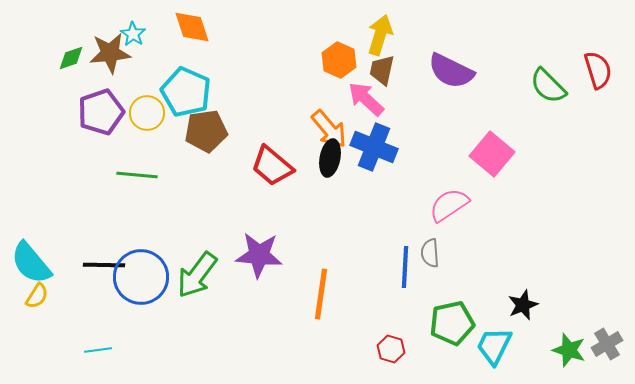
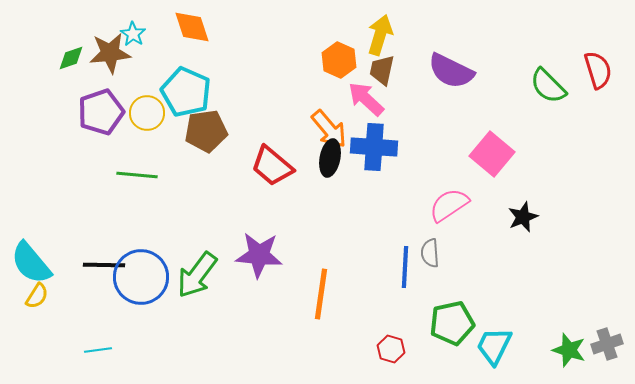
blue cross: rotated 18 degrees counterclockwise
black star: moved 88 px up
gray cross: rotated 12 degrees clockwise
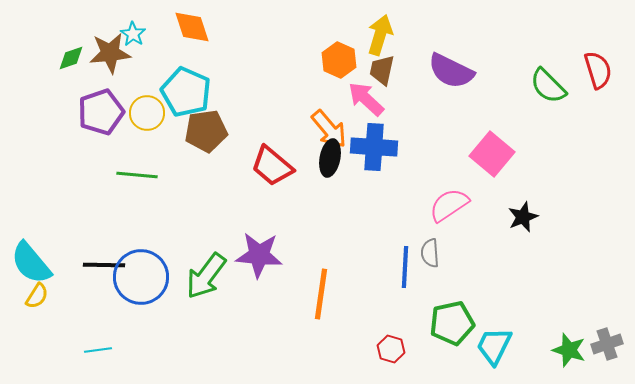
green arrow: moved 9 px right, 1 px down
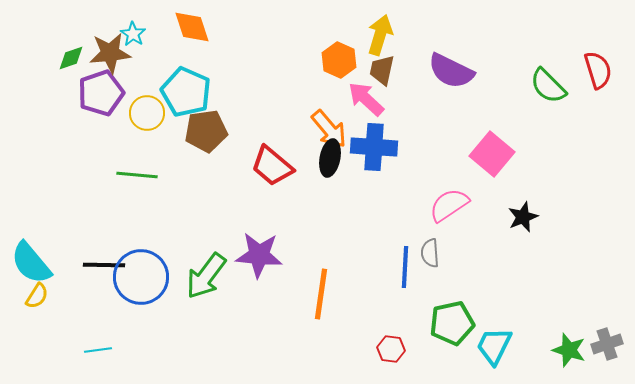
purple pentagon: moved 19 px up
red hexagon: rotated 8 degrees counterclockwise
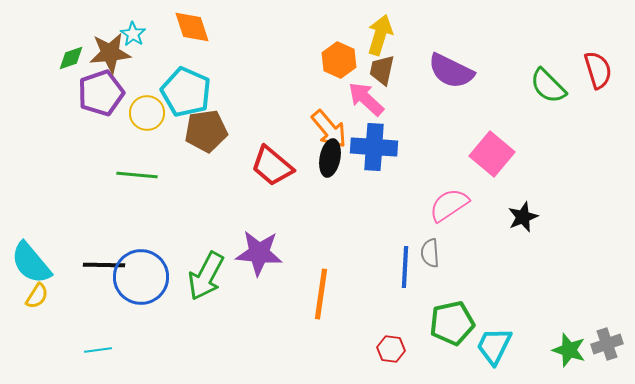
purple star: moved 2 px up
green arrow: rotated 9 degrees counterclockwise
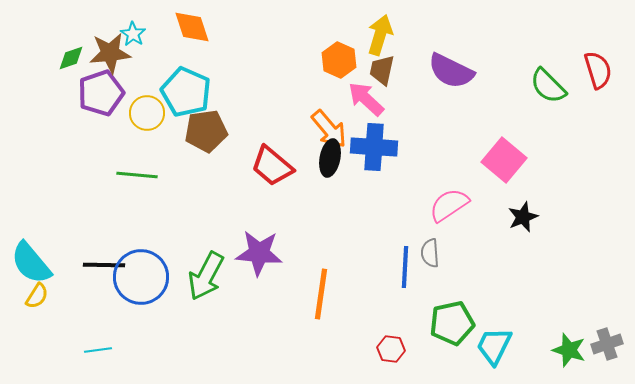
pink square: moved 12 px right, 6 px down
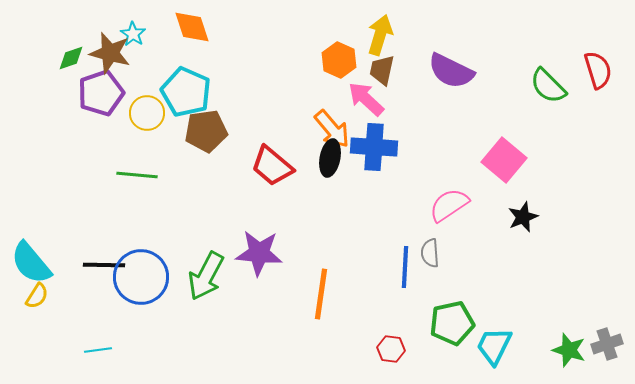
brown star: rotated 21 degrees clockwise
orange arrow: moved 3 px right
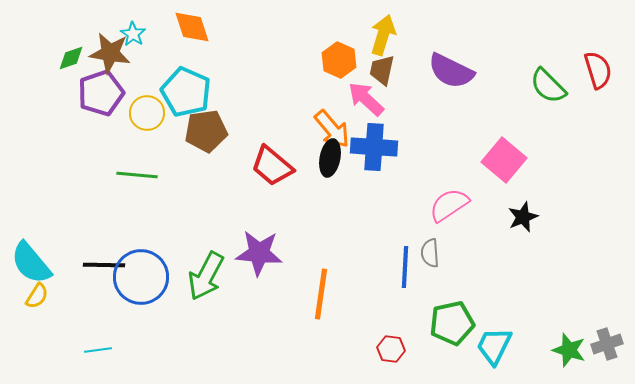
yellow arrow: moved 3 px right
brown star: rotated 6 degrees counterclockwise
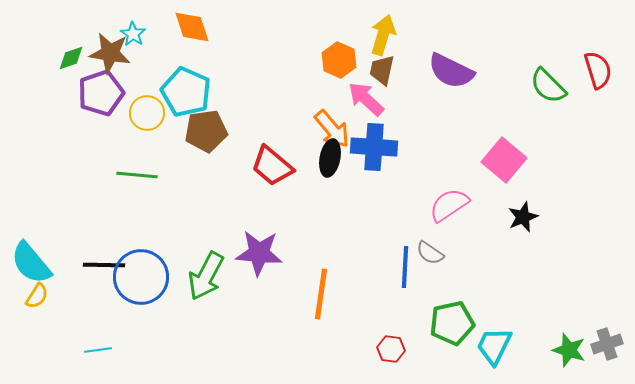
gray semicircle: rotated 52 degrees counterclockwise
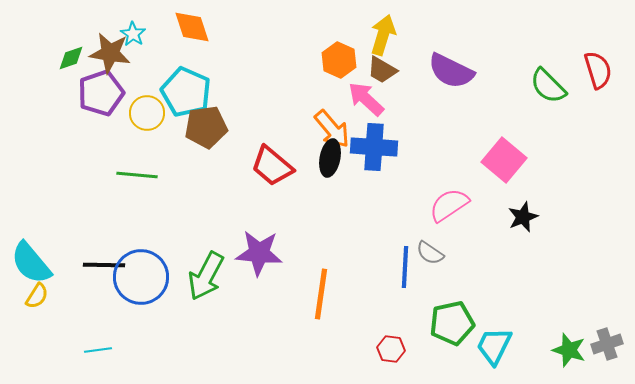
brown trapezoid: rotated 72 degrees counterclockwise
brown pentagon: moved 4 px up
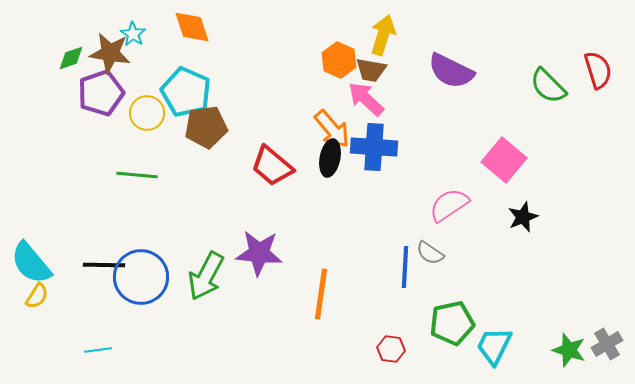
brown trapezoid: moved 11 px left; rotated 20 degrees counterclockwise
gray cross: rotated 12 degrees counterclockwise
